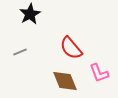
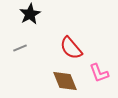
gray line: moved 4 px up
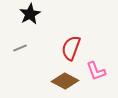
red semicircle: rotated 60 degrees clockwise
pink L-shape: moved 3 px left, 2 px up
brown diamond: rotated 40 degrees counterclockwise
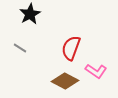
gray line: rotated 56 degrees clockwise
pink L-shape: rotated 35 degrees counterclockwise
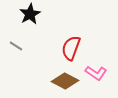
gray line: moved 4 px left, 2 px up
pink L-shape: moved 2 px down
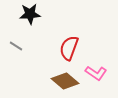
black star: rotated 25 degrees clockwise
red semicircle: moved 2 px left
brown diamond: rotated 12 degrees clockwise
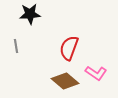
gray line: rotated 48 degrees clockwise
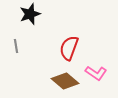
black star: rotated 15 degrees counterclockwise
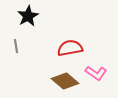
black star: moved 2 px left, 2 px down; rotated 10 degrees counterclockwise
red semicircle: moved 1 px right; rotated 60 degrees clockwise
